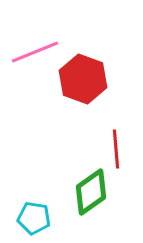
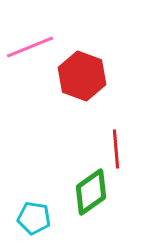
pink line: moved 5 px left, 5 px up
red hexagon: moved 1 px left, 3 px up
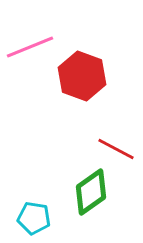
red line: rotated 57 degrees counterclockwise
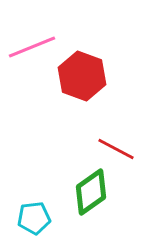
pink line: moved 2 px right
cyan pentagon: rotated 16 degrees counterclockwise
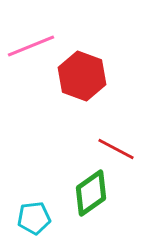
pink line: moved 1 px left, 1 px up
green diamond: moved 1 px down
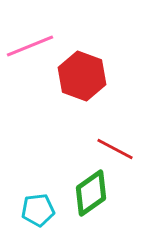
pink line: moved 1 px left
red line: moved 1 px left
cyan pentagon: moved 4 px right, 8 px up
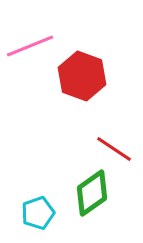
red line: moved 1 px left; rotated 6 degrees clockwise
green diamond: moved 1 px right
cyan pentagon: moved 3 px down; rotated 12 degrees counterclockwise
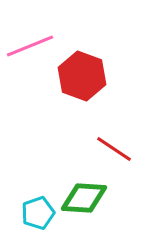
green diamond: moved 8 px left, 5 px down; rotated 39 degrees clockwise
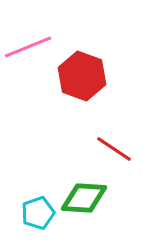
pink line: moved 2 px left, 1 px down
